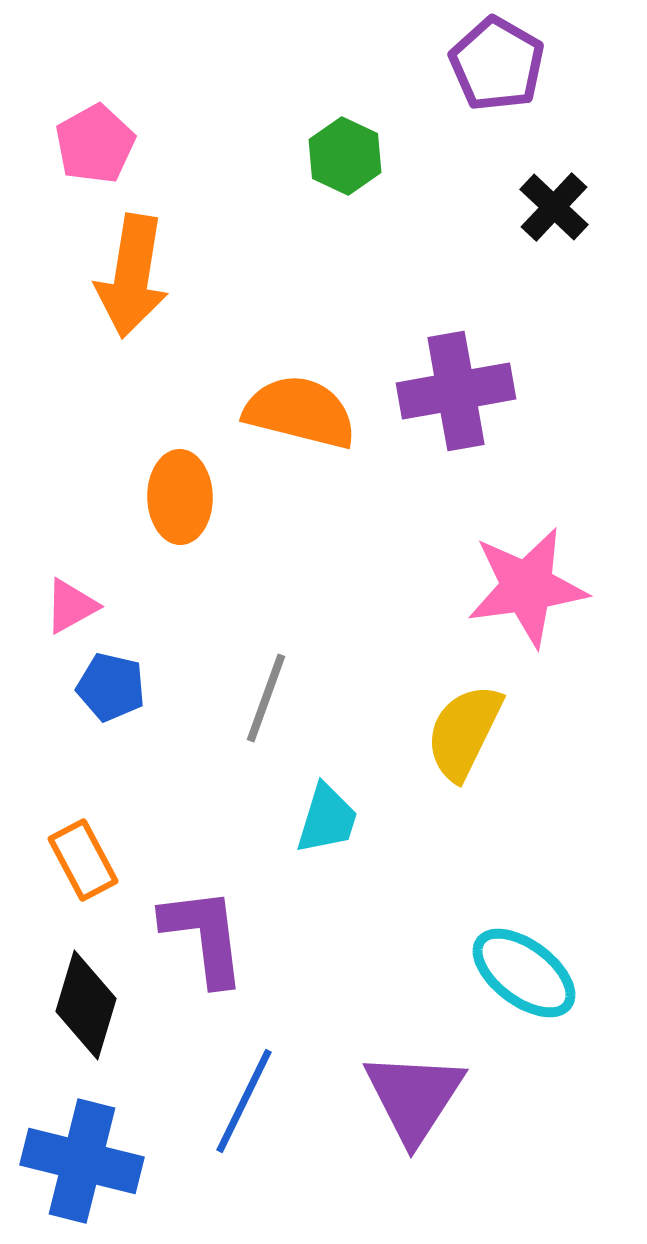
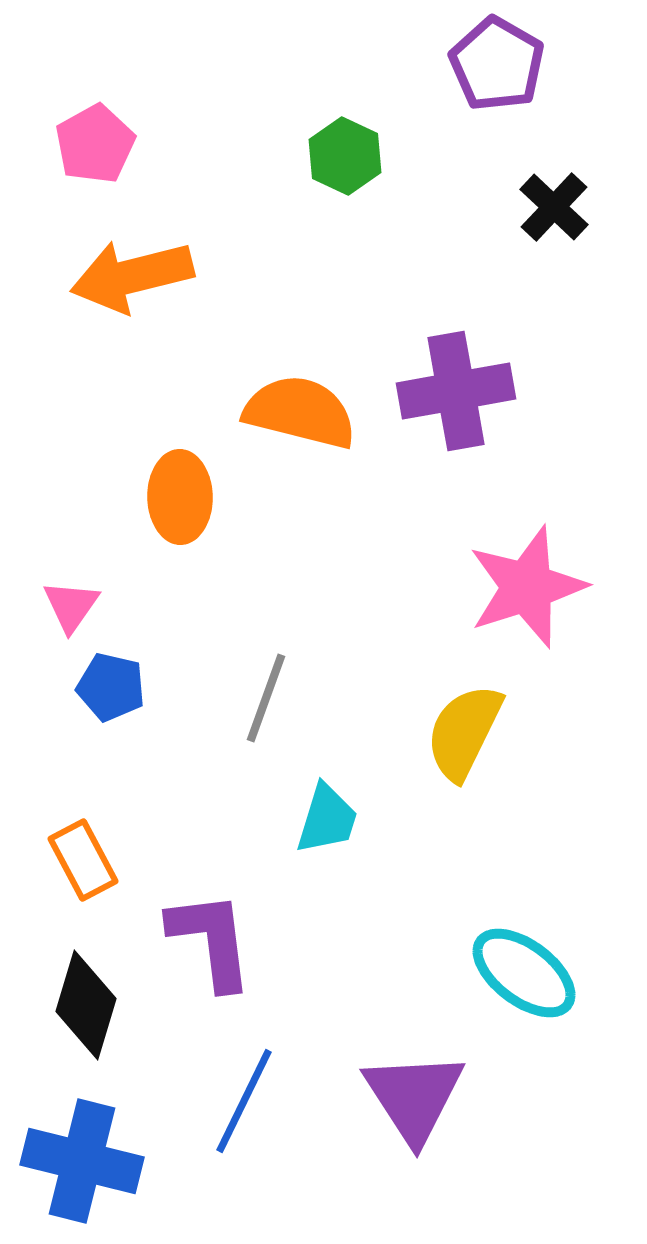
orange arrow: rotated 67 degrees clockwise
pink star: rotated 10 degrees counterclockwise
pink triangle: rotated 26 degrees counterclockwise
purple L-shape: moved 7 px right, 4 px down
purple triangle: rotated 6 degrees counterclockwise
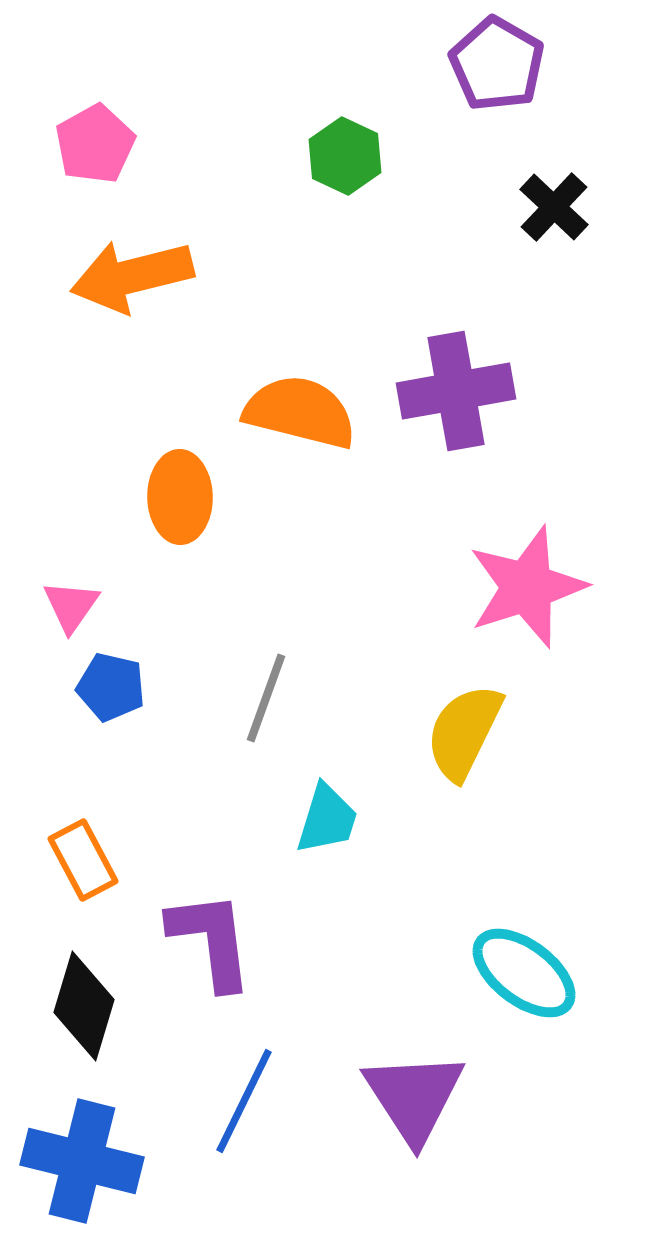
black diamond: moved 2 px left, 1 px down
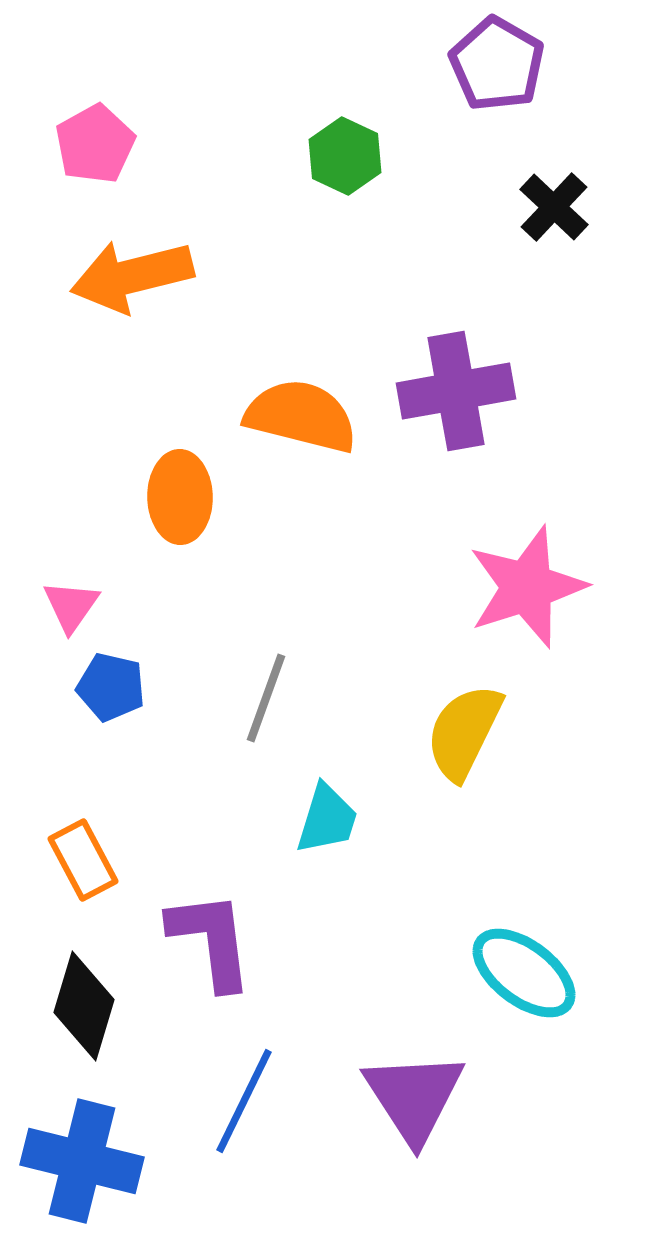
orange semicircle: moved 1 px right, 4 px down
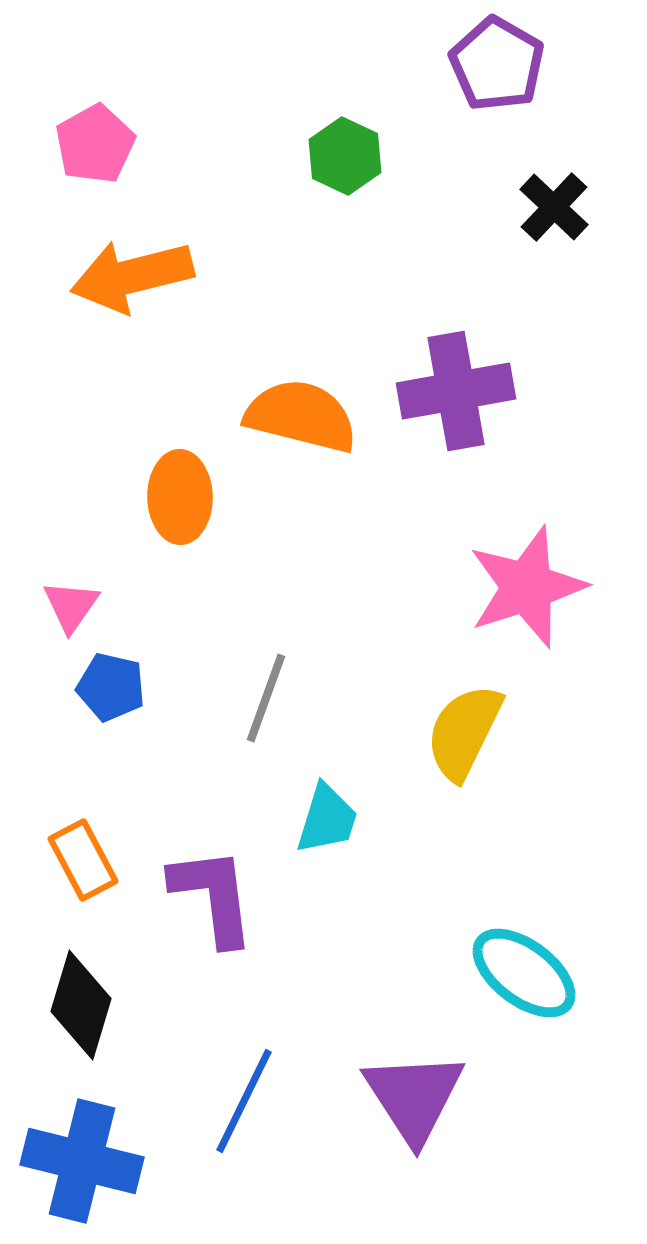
purple L-shape: moved 2 px right, 44 px up
black diamond: moved 3 px left, 1 px up
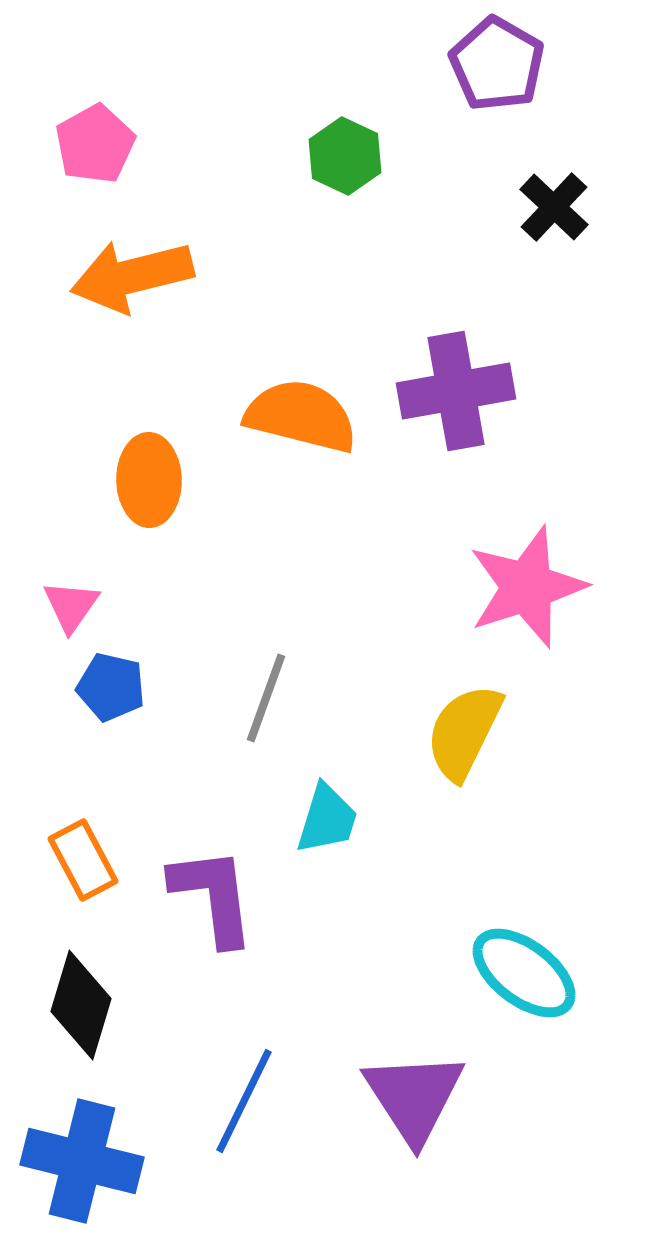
orange ellipse: moved 31 px left, 17 px up
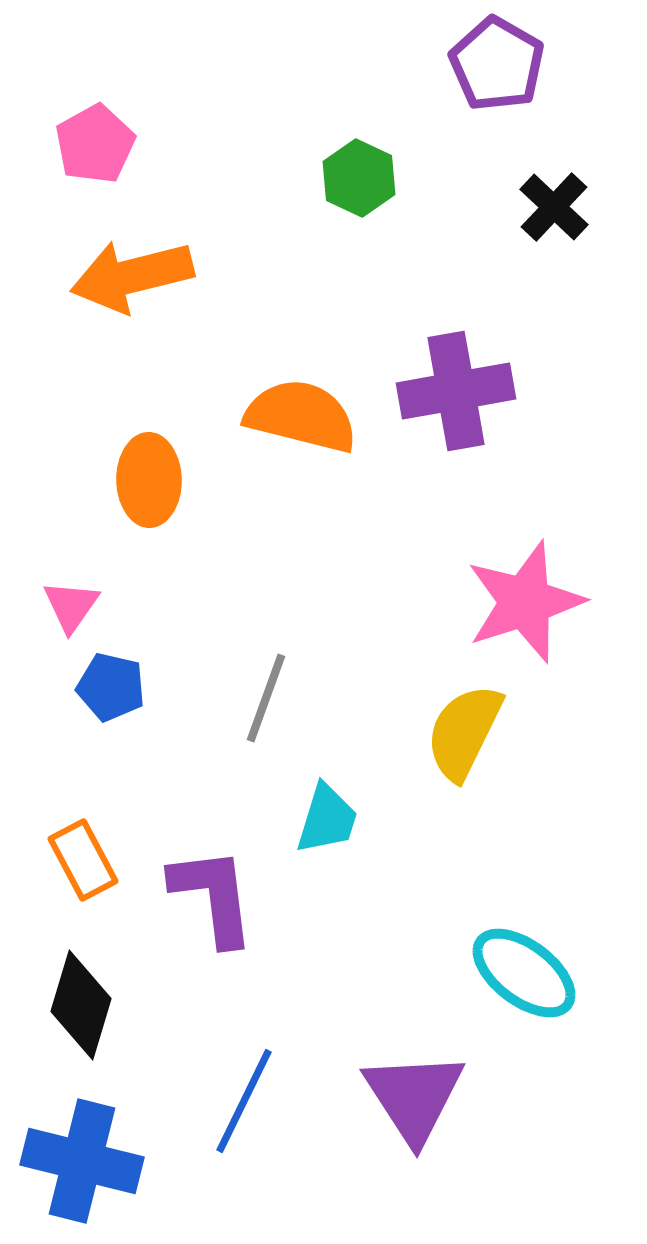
green hexagon: moved 14 px right, 22 px down
pink star: moved 2 px left, 15 px down
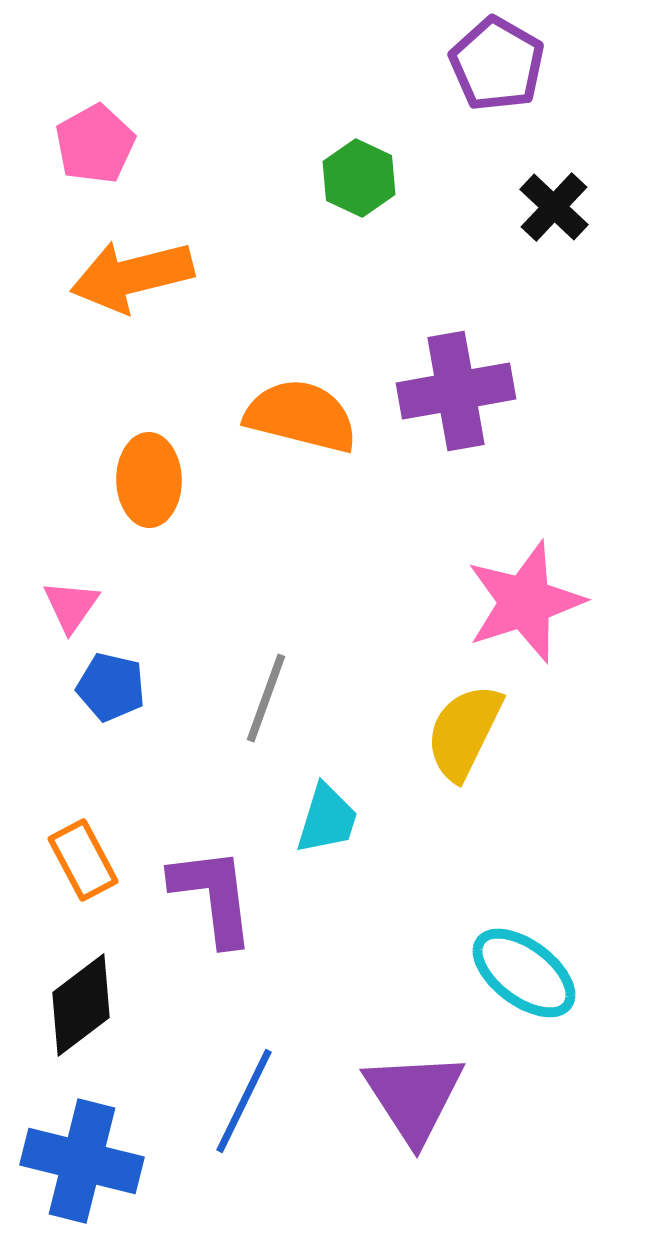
black diamond: rotated 36 degrees clockwise
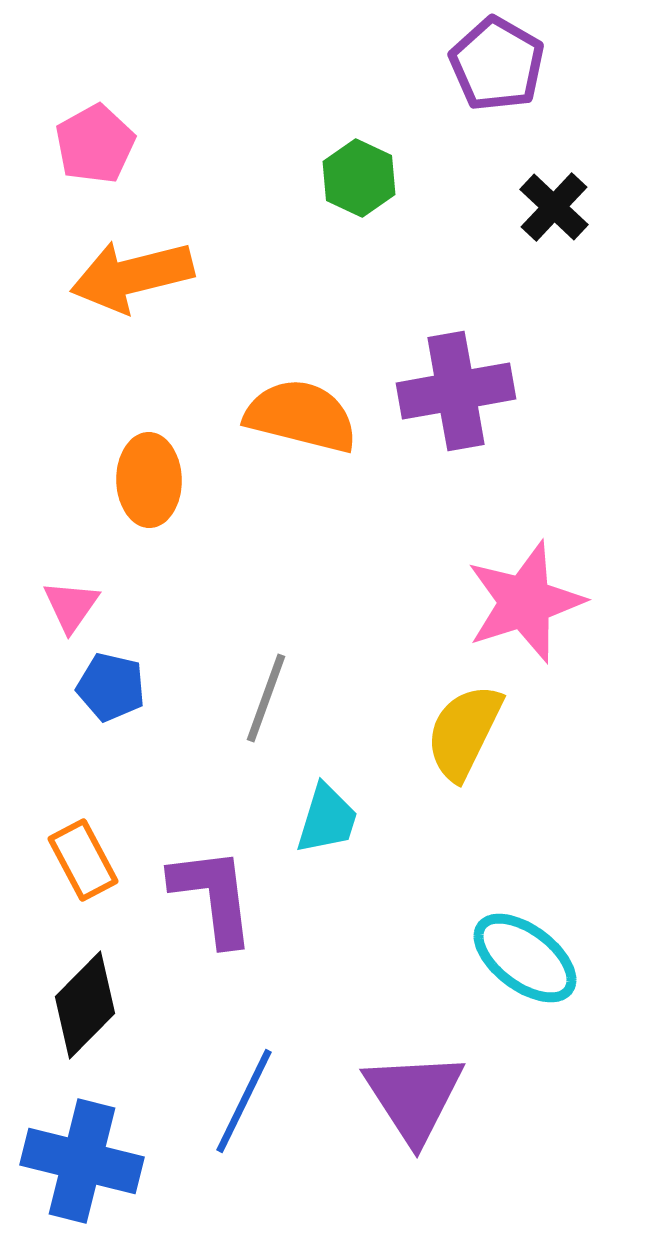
cyan ellipse: moved 1 px right, 15 px up
black diamond: moved 4 px right; rotated 8 degrees counterclockwise
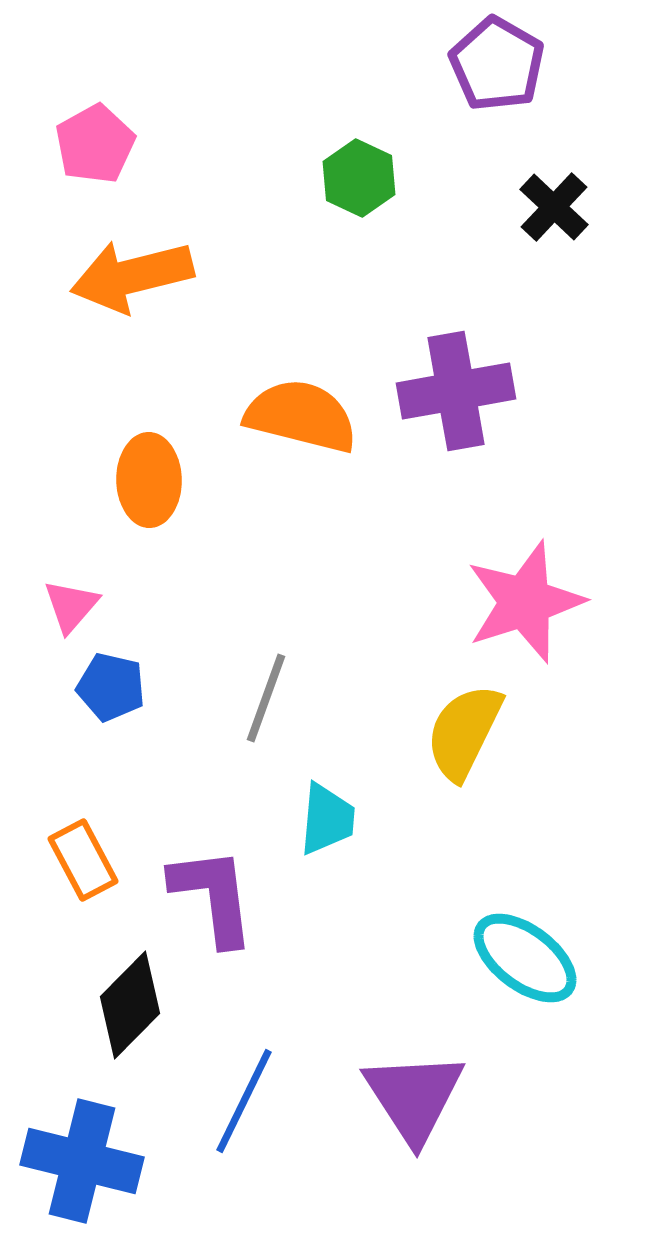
pink triangle: rotated 6 degrees clockwise
cyan trapezoid: rotated 12 degrees counterclockwise
black diamond: moved 45 px right
